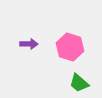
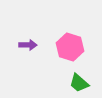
purple arrow: moved 1 px left, 1 px down
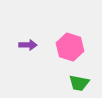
green trapezoid: rotated 30 degrees counterclockwise
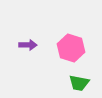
pink hexagon: moved 1 px right, 1 px down
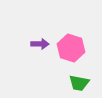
purple arrow: moved 12 px right, 1 px up
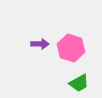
green trapezoid: rotated 40 degrees counterclockwise
